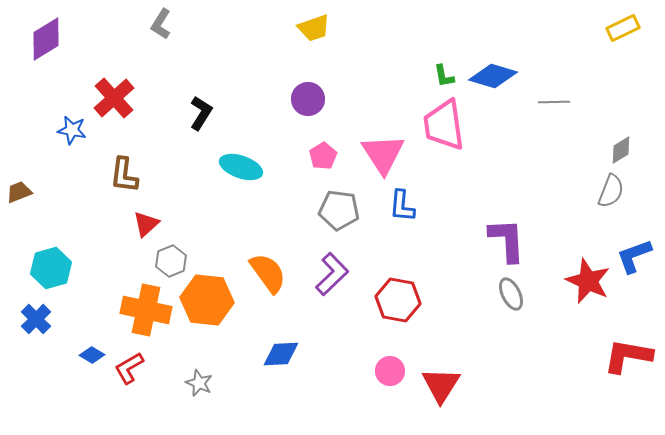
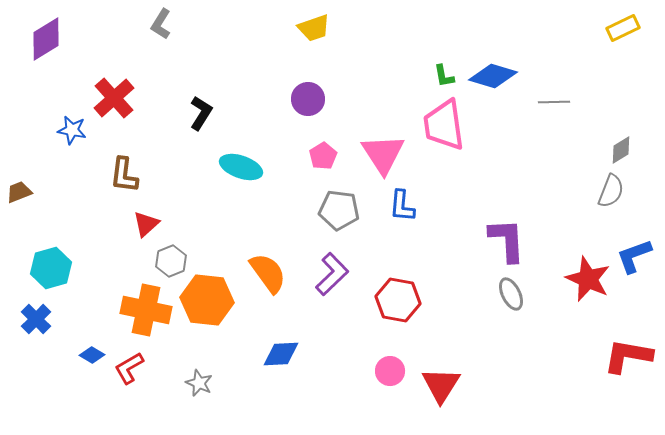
red star at (588, 281): moved 2 px up
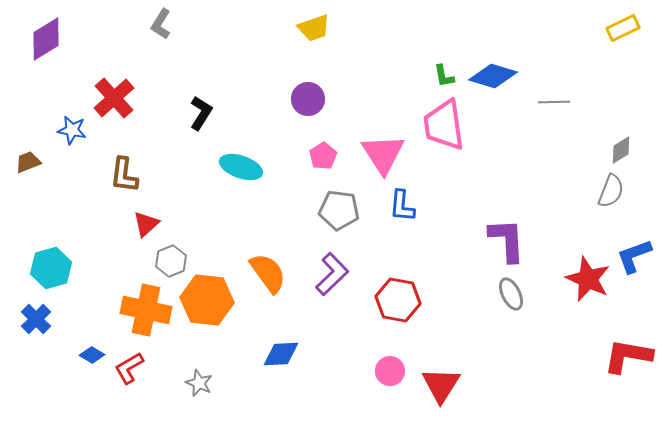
brown trapezoid at (19, 192): moved 9 px right, 30 px up
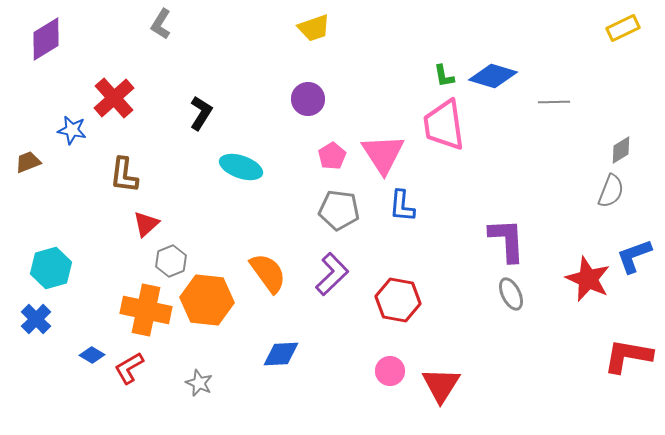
pink pentagon at (323, 156): moved 9 px right
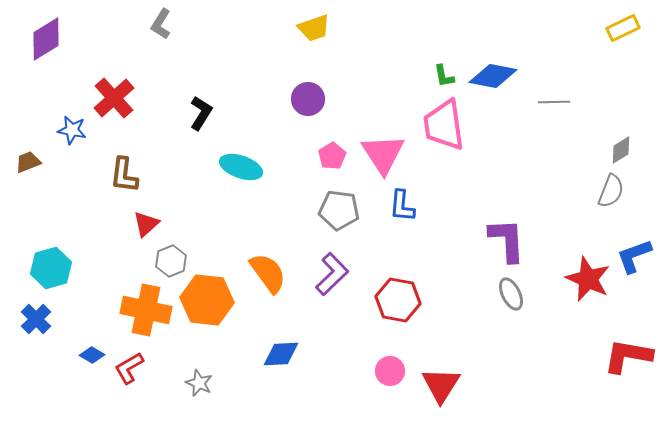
blue diamond at (493, 76): rotated 6 degrees counterclockwise
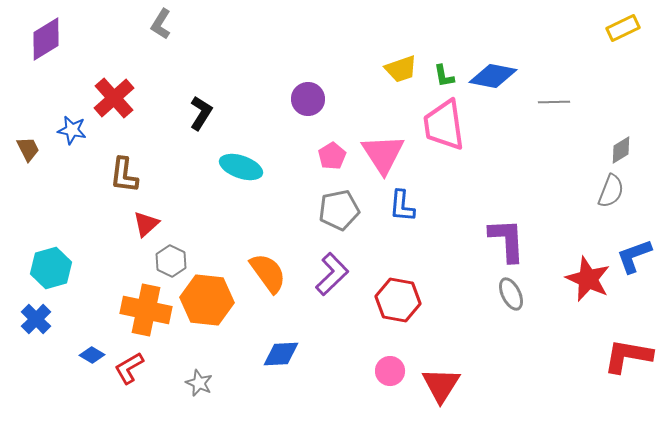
yellow trapezoid at (314, 28): moved 87 px right, 41 px down
brown trapezoid at (28, 162): moved 13 px up; rotated 84 degrees clockwise
gray pentagon at (339, 210): rotated 18 degrees counterclockwise
gray hexagon at (171, 261): rotated 12 degrees counterclockwise
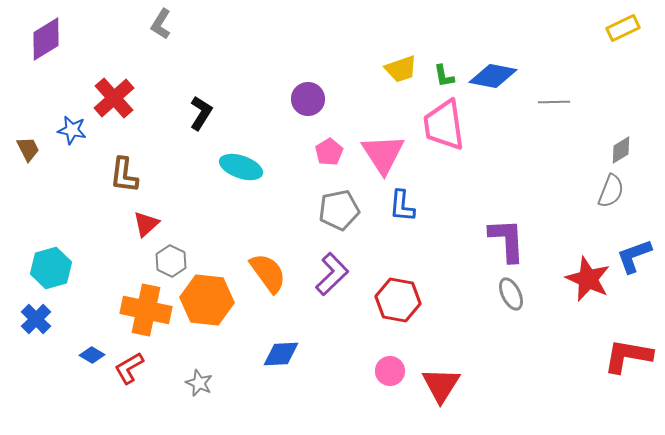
pink pentagon at (332, 156): moved 3 px left, 4 px up
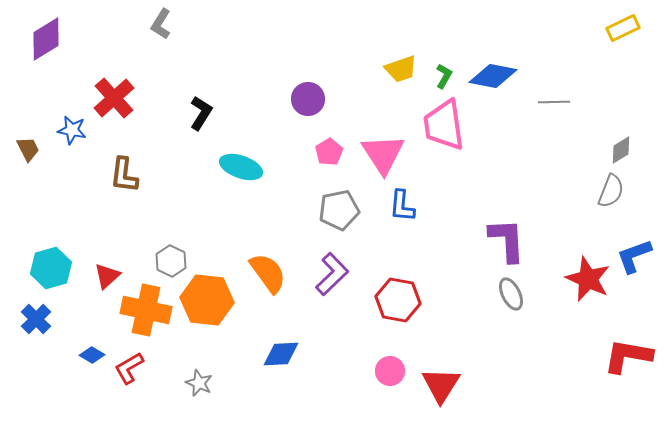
green L-shape at (444, 76): rotated 140 degrees counterclockwise
red triangle at (146, 224): moved 39 px left, 52 px down
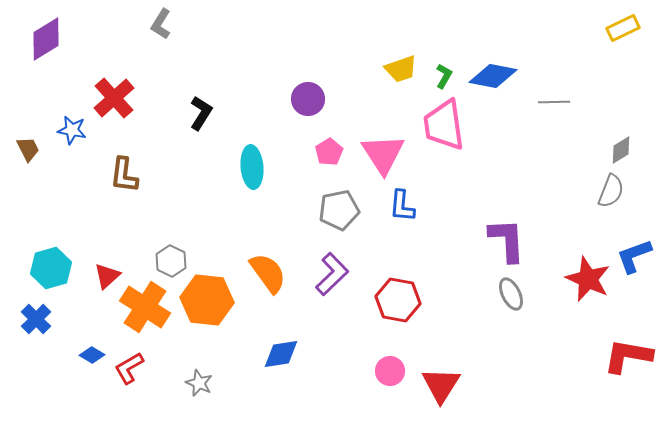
cyan ellipse at (241, 167): moved 11 px right; rotated 66 degrees clockwise
orange cross at (146, 310): moved 1 px left, 3 px up; rotated 21 degrees clockwise
blue diamond at (281, 354): rotated 6 degrees counterclockwise
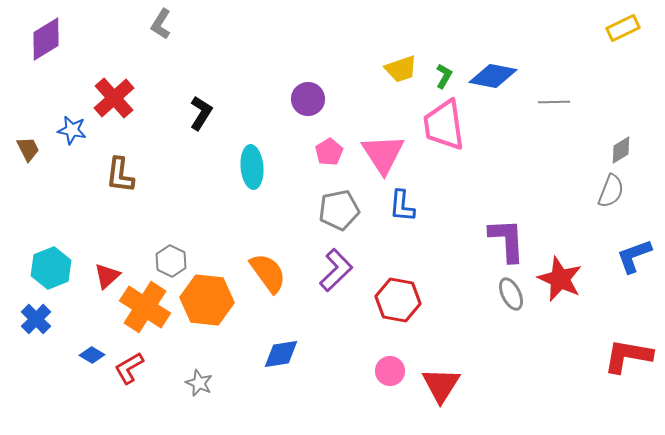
brown L-shape at (124, 175): moved 4 px left
cyan hexagon at (51, 268): rotated 6 degrees counterclockwise
purple L-shape at (332, 274): moved 4 px right, 4 px up
red star at (588, 279): moved 28 px left
